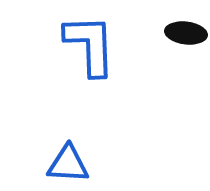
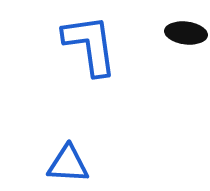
blue L-shape: rotated 6 degrees counterclockwise
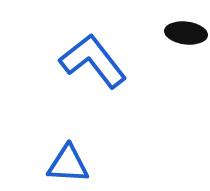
blue L-shape: moved 3 px right, 16 px down; rotated 30 degrees counterclockwise
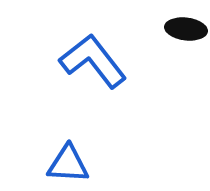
black ellipse: moved 4 px up
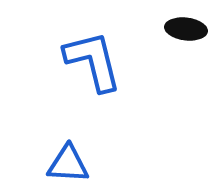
blue L-shape: rotated 24 degrees clockwise
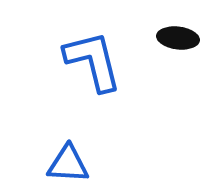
black ellipse: moved 8 px left, 9 px down
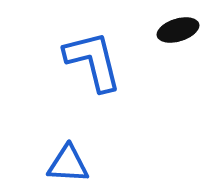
black ellipse: moved 8 px up; rotated 24 degrees counterclockwise
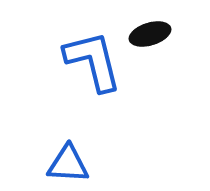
black ellipse: moved 28 px left, 4 px down
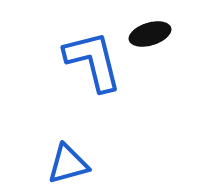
blue triangle: rotated 18 degrees counterclockwise
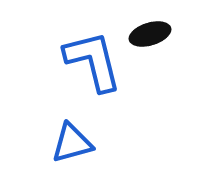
blue triangle: moved 4 px right, 21 px up
